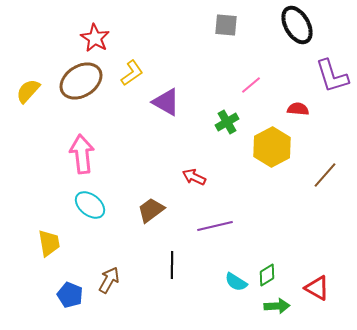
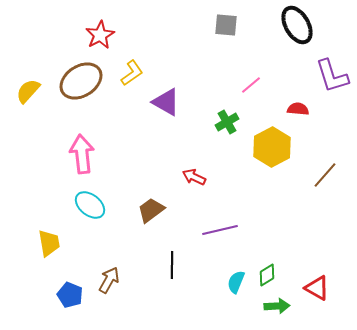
red star: moved 5 px right, 3 px up; rotated 12 degrees clockwise
purple line: moved 5 px right, 4 px down
cyan semicircle: rotated 80 degrees clockwise
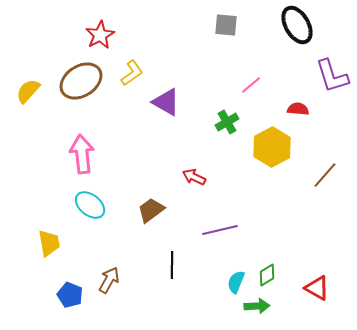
green arrow: moved 20 px left
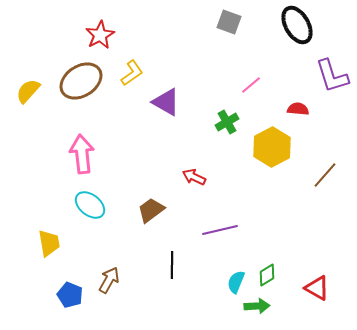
gray square: moved 3 px right, 3 px up; rotated 15 degrees clockwise
